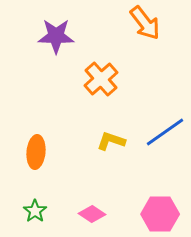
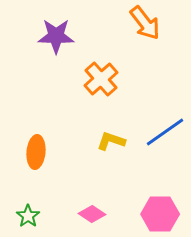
green star: moved 7 px left, 5 px down
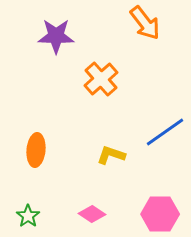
yellow L-shape: moved 14 px down
orange ellipse: moved 2 px up
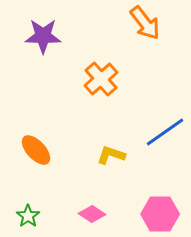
purple star: moved 13 px left
orange ellipse: rotated 48 degrees counterclockwise
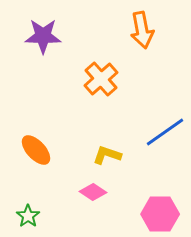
orange arrow: moved 3 px left, 7 px down; rotated 27 degrees clockwise
yellow L-shape: moved 4 px left
pink diamond: moved 1 px right, 22 px up
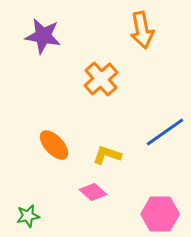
purple star: rotated 9 degrees clockwise
orange ellipse: moved 18 px right, 5 px up
pink diamond: rotated 8 degrees clockwise
green star: rotated 25 degrees clockwise
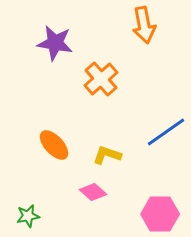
orange arrow: moved 2 px right, 5 px up
purple star: moved 12 px right, 7 px down
blue line: moved 1 px right
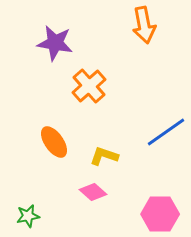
orange cross: moved 12 px left, 7 px down
orange ellipse: moved 3 px up; rotated 8 degrees clockwise
yellow L-shape: moved 3 px left, 1 px down
